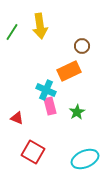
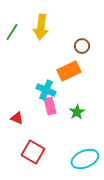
yellow arrow: moved 1 px right, 1 px down; rotated 15 degrees clockwise
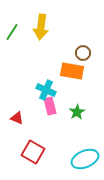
brown circle: moved 1 px right, 7 px down
orange rectangle: moved 3 px right; rotated 35 degrees clockwise
